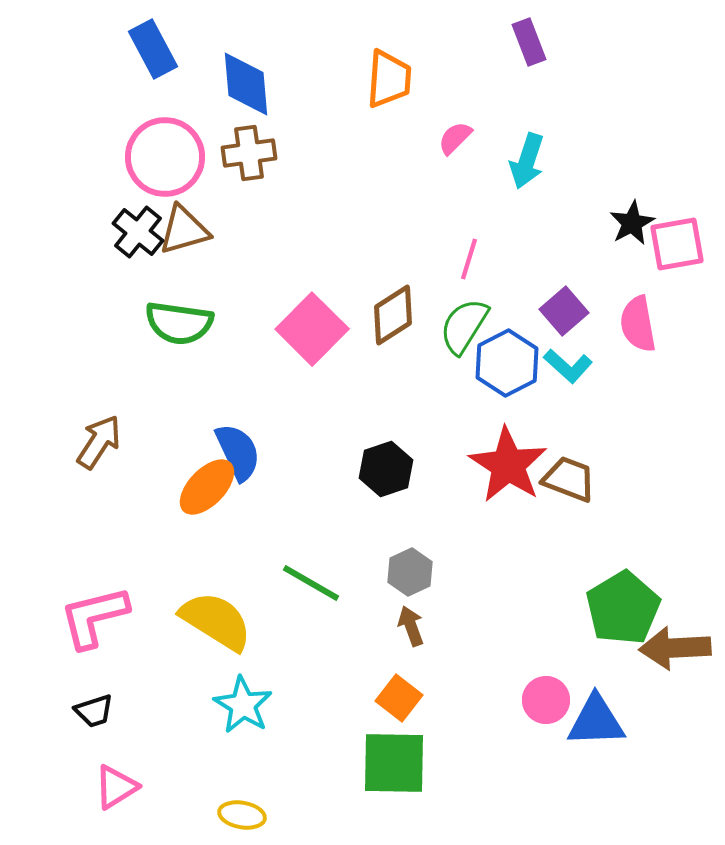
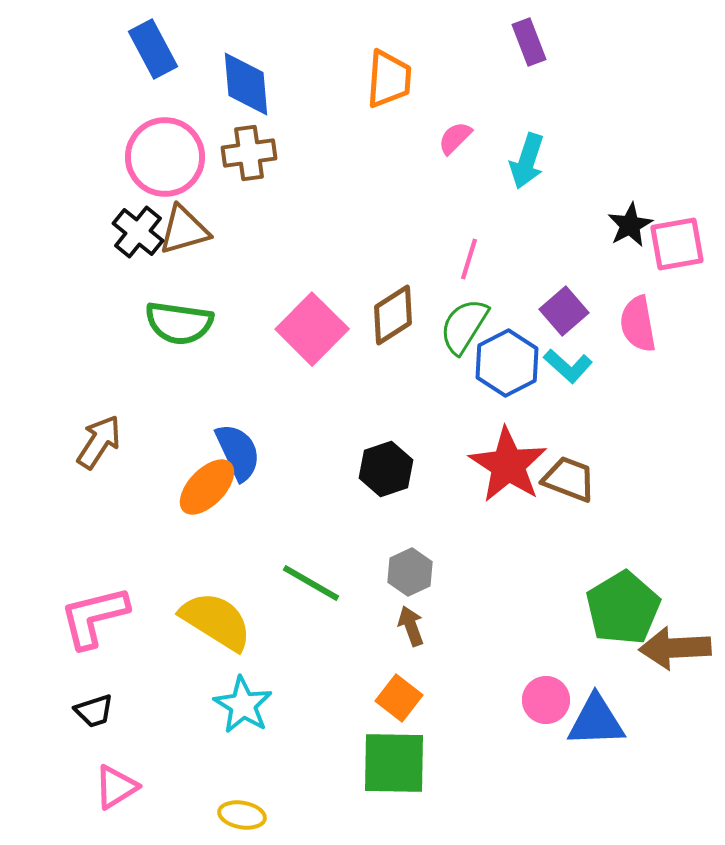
black star at (632, 223): moved 2 px left, 2 px down
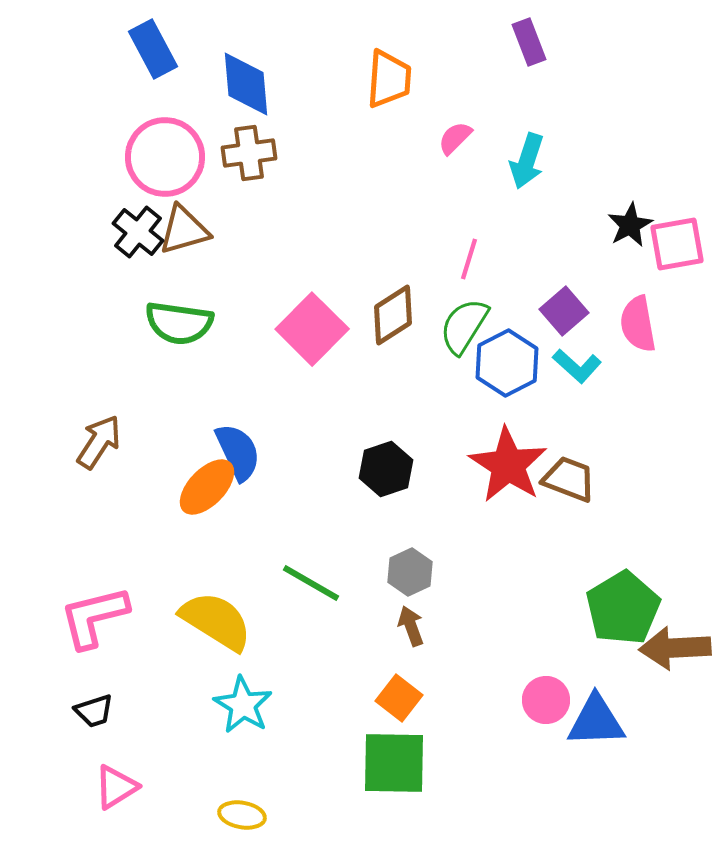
cyan L-shape at (568, 366): moved 9 px right
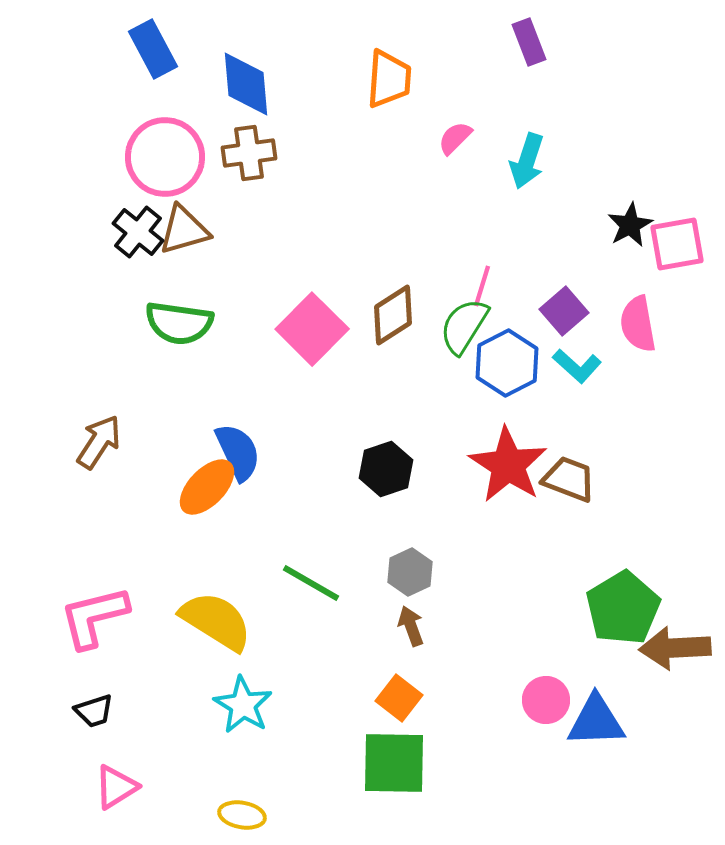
pink line at (469, 259): moved 13 px right, 27 px down
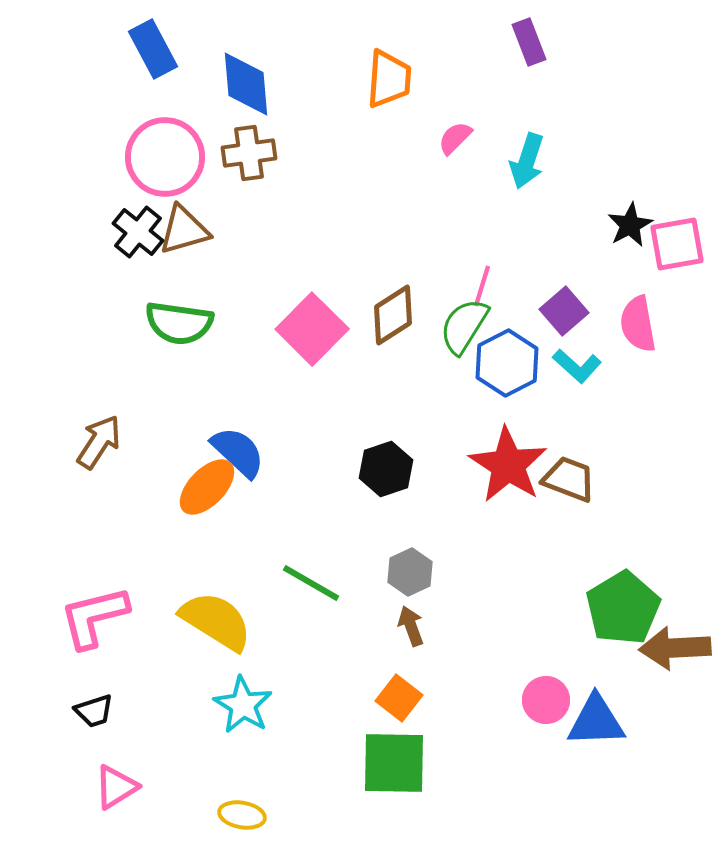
blue semicircle at (238, 452): rotated 22 degrees counterclockwise
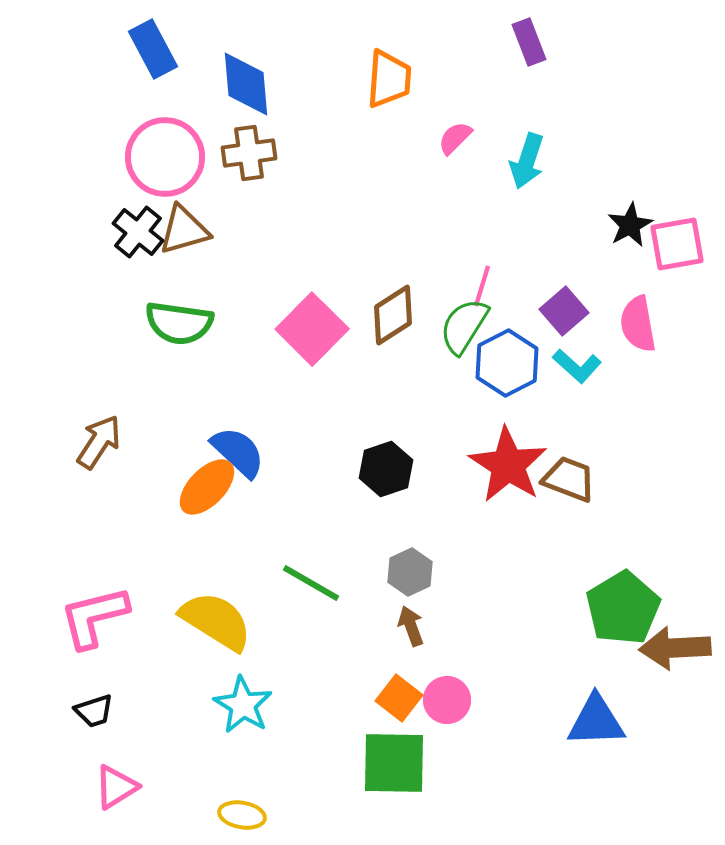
pink circle at (546, 700): moved 99 px left
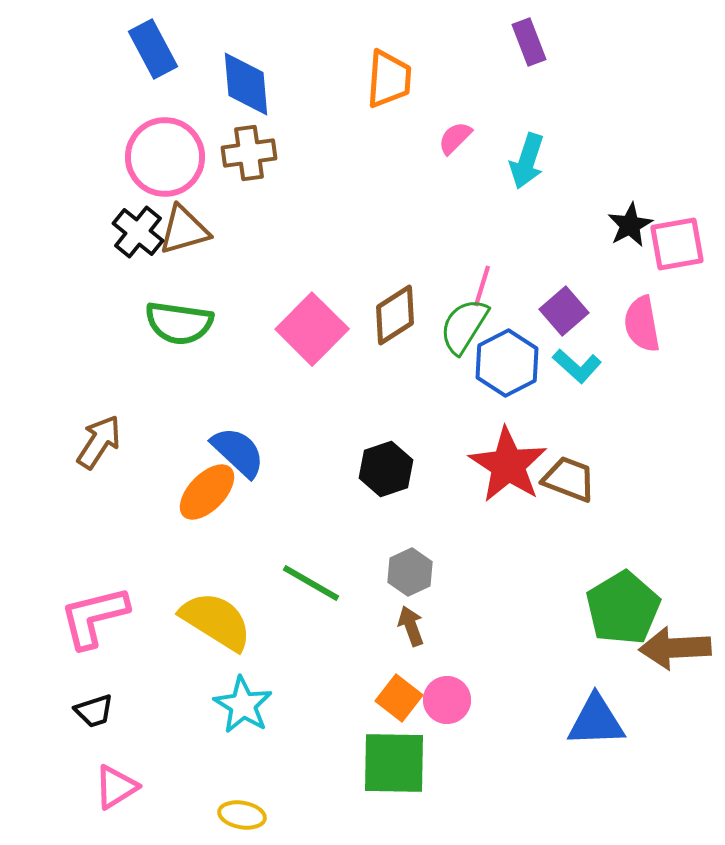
brown diamond at (393, 315): moved 2 px right
pink semicircle at (638, 324): moved 4 px right
orange ellipse at (207, 487): moved 5 px down
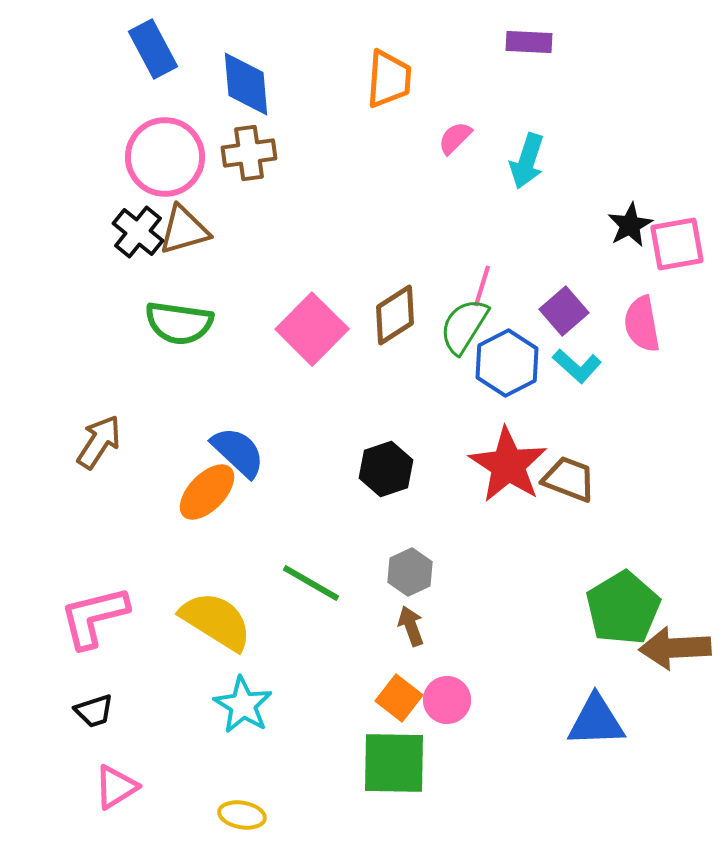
purple rectangle at (529, 42): rotated 66 degrees counterclockwise
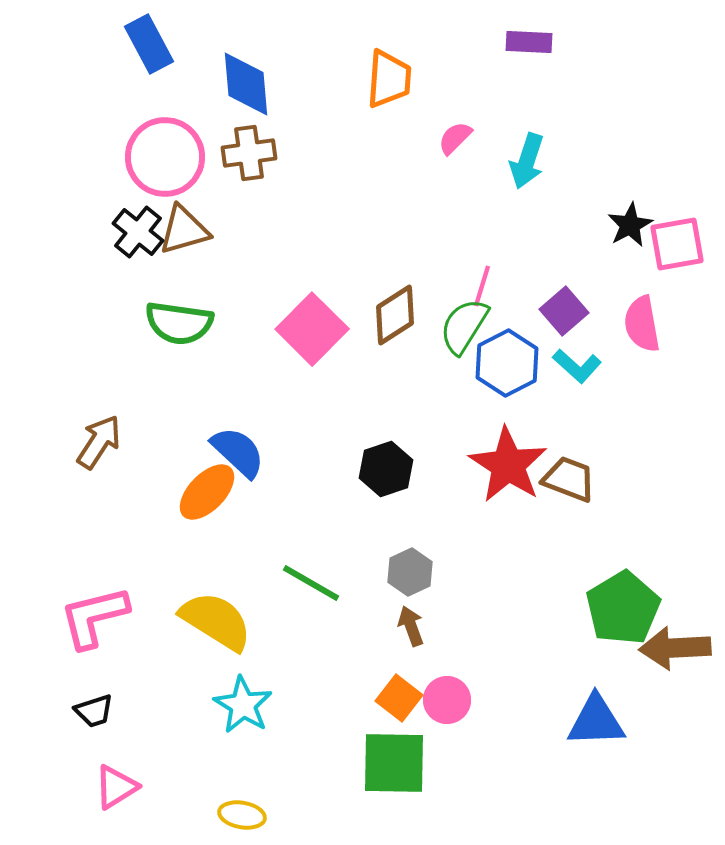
blue rectangle at (153, 49): moved 4 px left, 5 px up
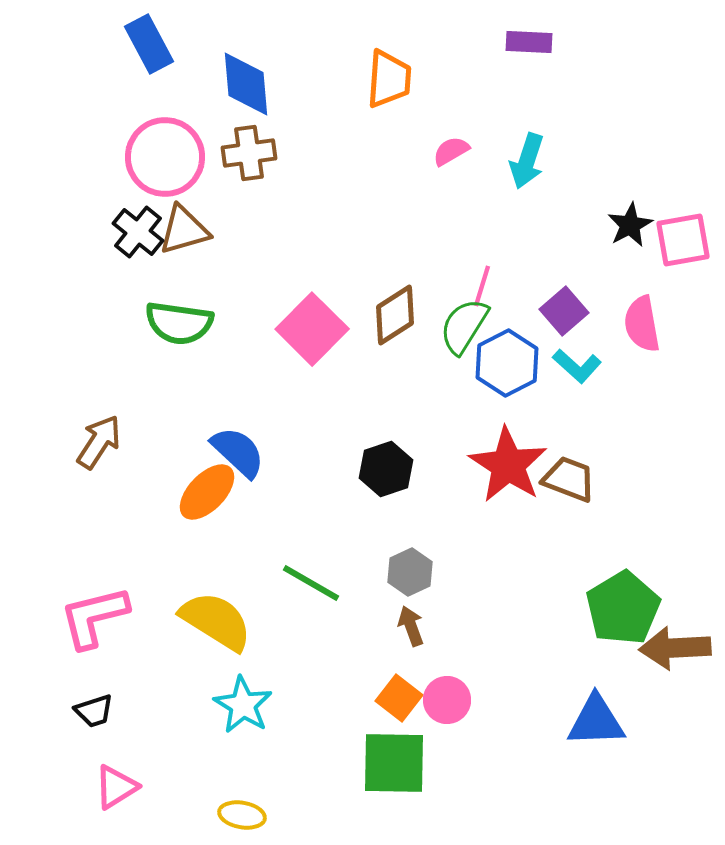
pink semicircle at (455, 138): moved 4 px left, 13 px down; rotated 15 degrees clockwise
pink square at (677, 244): moved 6 px right, 4 px up
